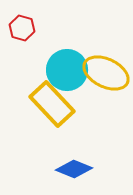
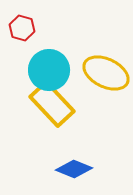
cyan circle: moved 18 px left
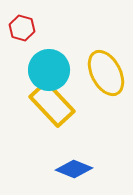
yellow ellipse: rotated 36 degrees clockwise
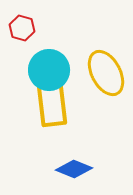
yellow rectangle: rotated 36 degrees clockwise
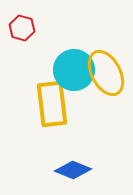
cyan circle: moved 25 px right
blue diamond: moved 1 px left, 1 px down
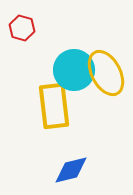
yellow rectangle: moved 2 px right, 2 px down
blue diamond: moved 2 px left; rotated 36 degrees counterclockwise
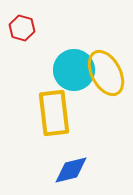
yellow rectangle: moved 7 px down
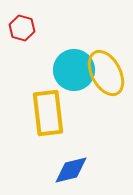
yellow rectangle: moved 6 px left
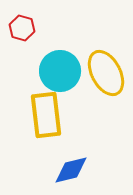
cyan circle: moved 14 px left, 1 px down
yellow rectangle: moved 2 px left, 2 px down
